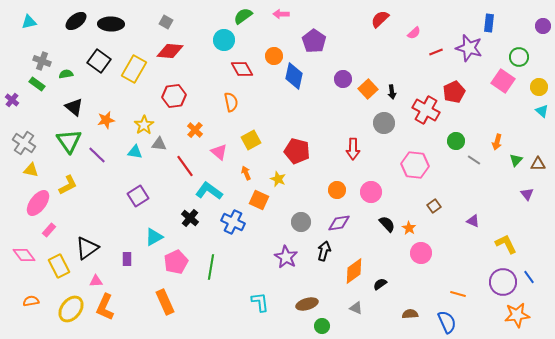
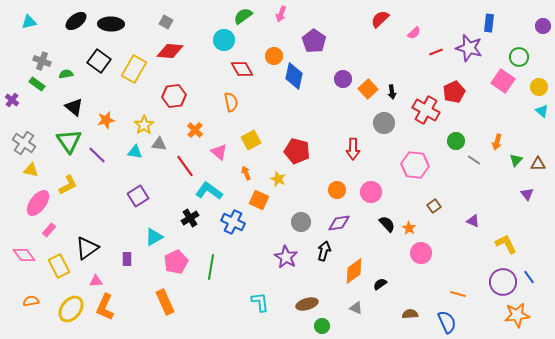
pink arrow at (281, 14): rotated 70 degrees counterclockwise
black cross at (190, 218): rotated 18 degrees clockwise
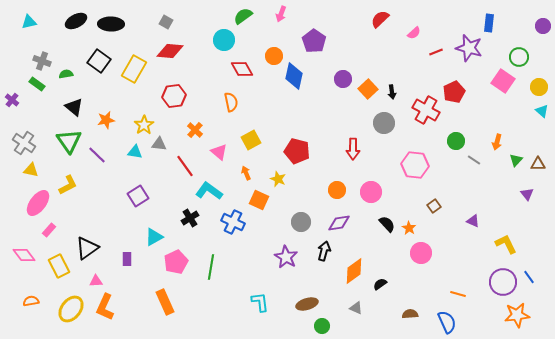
black ellipse at (76, 21): rotated 10 degrees clockwise
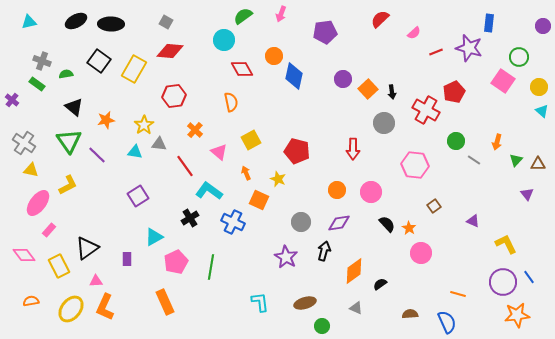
purple pentagon at (314, 41): moved 11 px right, 9 px up; rotated 30 degrees clockwise
brown ellipse at (307, 304): moved 2 px left, 1 px up
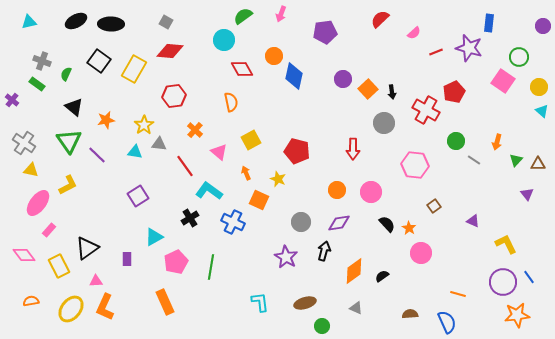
green semicircle at (66, 74): rotated 56 degrees counterclockwise
black semicircle at (380, 284): moved 2 px right, 8 px up
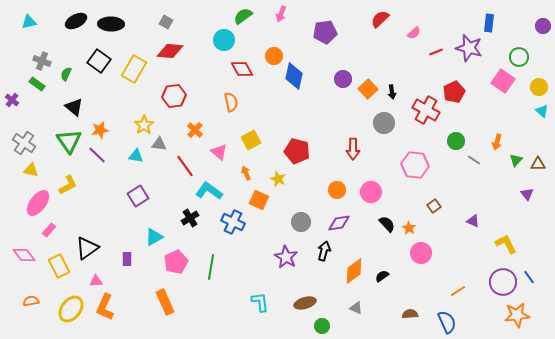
orange star at (106, 120): moved 6 px left, 10 px down
cyan triangle at (135, 152): moved 1 px right, 4 px down
orange line at (458, 294): moved 3 px up; rotated 49 degrees counterclockwise
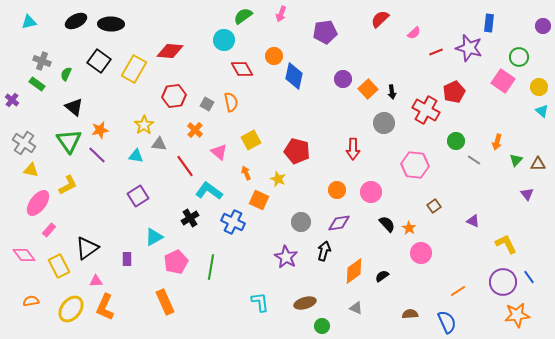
gray square at (166, 22): moved 41 px right, 82 px down
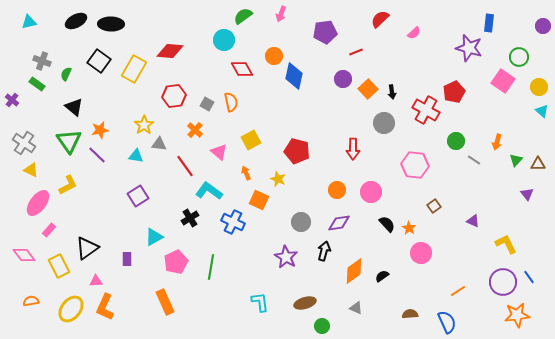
red line at (436, 52): moved 80 px left
yellow triangle at (31, 170): rotated 14 degrees clockwise
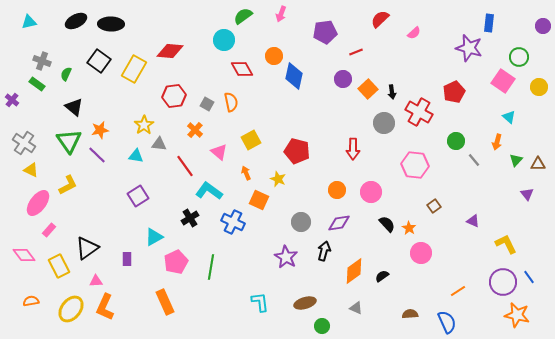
red cross at (426, 110): moved 7 px left, 2 px down
cyan triangle at (542, 111): moved 33 px left, 6 px down
gray line at (474, 160): rotated 16 degrees clockwise
orange star at (517, 315): rotated 20 degrees clockwise
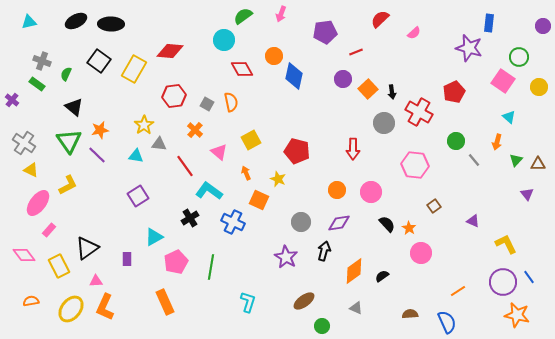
cyan L-shape at (260, 302): moved 12 px left; rotated 25 degrees clockwise
brown ellipse at (305, 303): moved 1 px left, 2 px up; rotated 20 degrees counterclockwise
